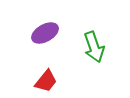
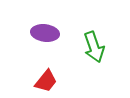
purple ellipse: rotated 36 degrees clockwise
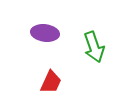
red trapezoid: moved 5 px right, 1 px down; rotated 15 degrees counterclockwise
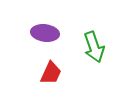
red trapezoid: moved 9 px up
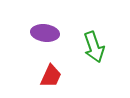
red trapezoid: moved 3 px down
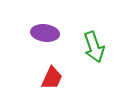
red trapezoid: moved 1 px right, 2 px down
